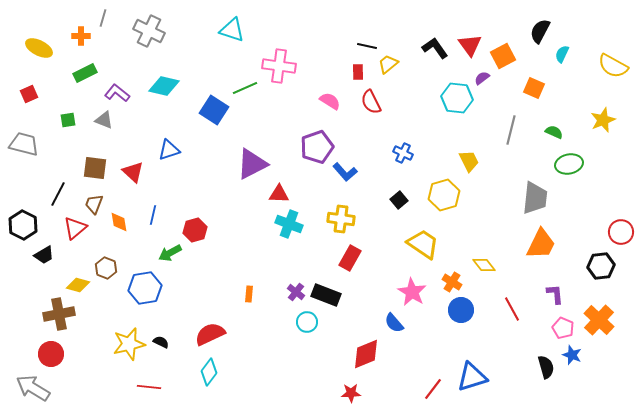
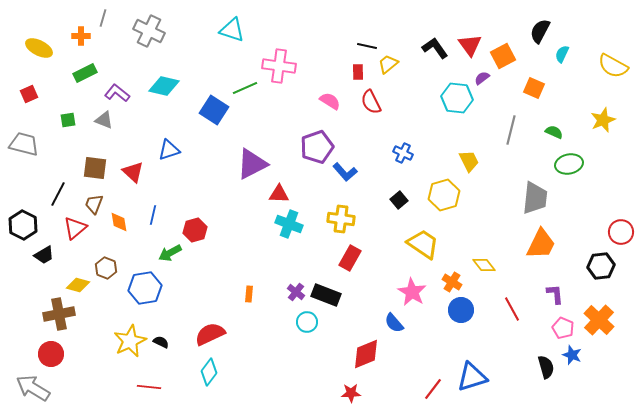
yellow star at (129, 344): moved 1 px right, 3 px up; rotated 12 degrees counterclockwise
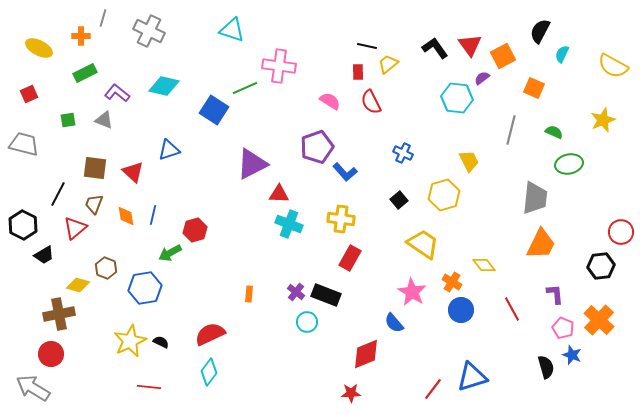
orange diamond at (119, 222): moved 7 px right, 6 px up
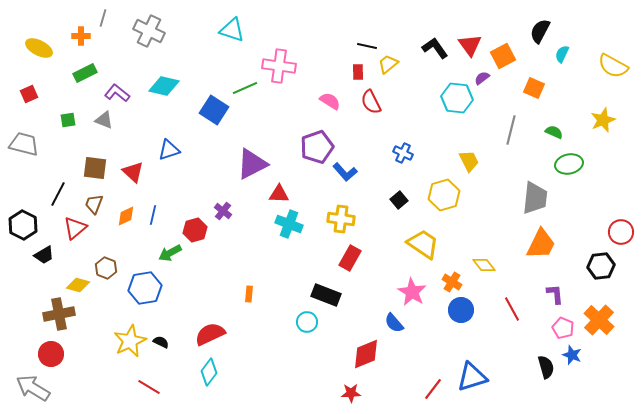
orange diamond at (126, 216): rotated 75 degrees clockwise
purple cross at (296, 292): moved 73 px left, 81 px up
red line at (149, 387): rotated 25 degrees clockwise
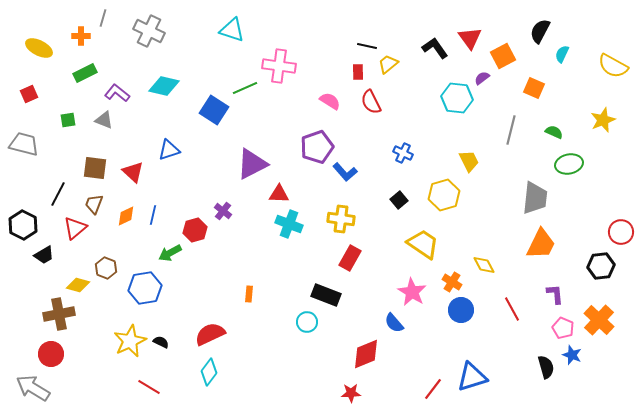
red triangle at (470, 45): moved 7 px up
yellow diamond at (484, 265): rotated 10 degrees clockwise
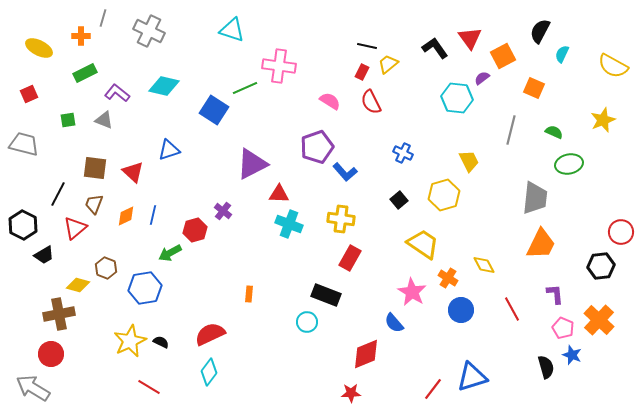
red rectangle at (358, 72): moved 4 px right; rotated 28 degrees clockwise
orange cross at (452, 282): moved 4 px left, 4 px up
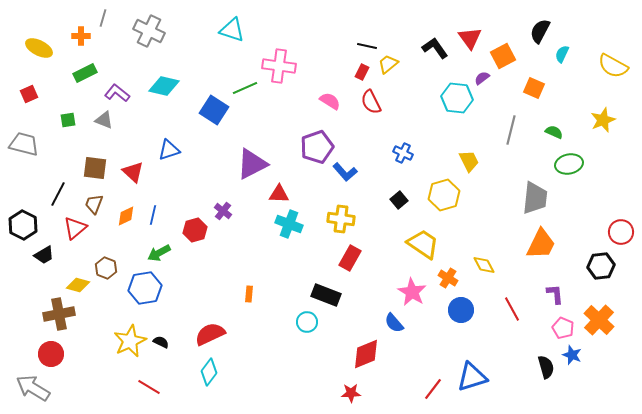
green arrow at (170, 253): moved 11 px left
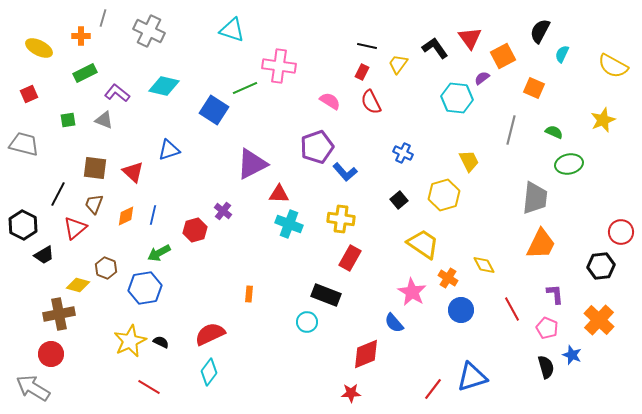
yellow trapezoid at (388, 64): moved 10 px right; rotated 15 degrees counterclockwise
pink pentagon at (563, 328): moved 16 px left
